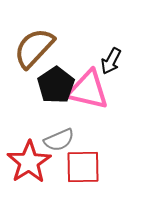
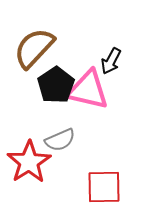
gray semicircle: moved 1 px right
red square: moved 21 px right, 20 px down
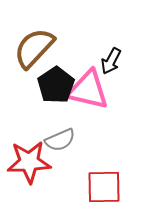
red star: rotated 30 degrees clockwise
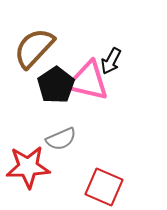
pink triangle: moved 9 px up
gray semicircle: moved 1 px right, 1 px up
red star: moved 1 px left, 5 px down
red square: rotated 24 degrees clockwise
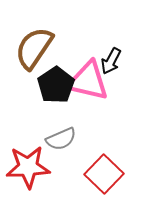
brown semicircle: rotated 9 degrees counterclockwise
red square: moved 13 px up; rotated 21 degrees clockwise
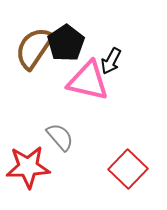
black pentagon: moved 10 px right, 42 px up
gray semicircle: moved 1 px left, 2 px up; rotated 108 degrees counterclockwise
red square: moved 24 px right, 5 px up
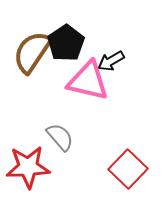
brown semicircle: moved 2 px left, 4 px down
black arrow: rotated 32 degrees clockwise
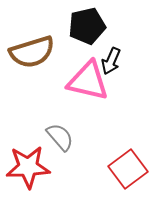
black pentagon: moved 21 px right, 17 px up; rotated 21 degrees clockwise
brown semicircle: rotated 141 degrees counterclockwise
black arrow: rotated 36 degrees counterclockwise
red square: rotated 9 degrees clockwise
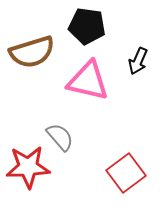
black pentagon: rotated 21 degrees clockwise
black arrow: moved 27 px right
red square: moved 2 px left, 4 px down
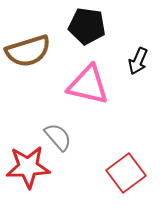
brown semicircle: moved 4 px left, 1 px up
pink triangle: moved 4 px down
gray semicircle: moved 2 px left
